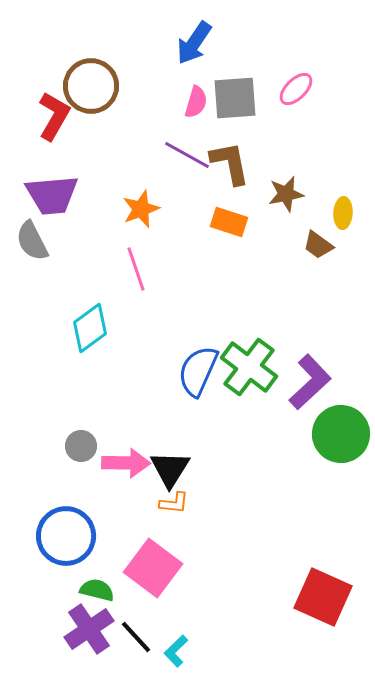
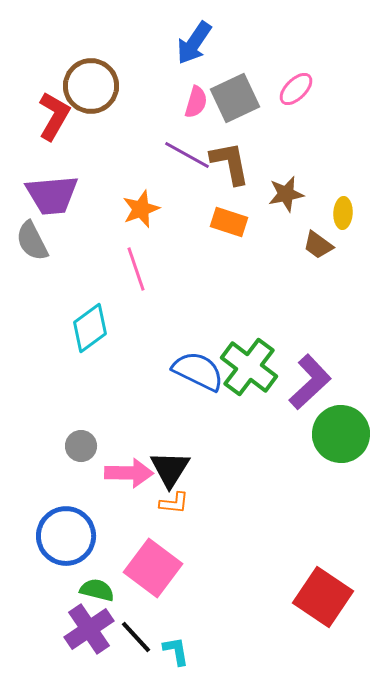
gray square: rotated 21 degrees counterclockwise
blue semicircle: rotated 92 degrees clockwise
pink arrow: moved 3 px right, 10 px down
red square: rotated 10 degrees clockwise
cyan L-shape: rotated 124 degrees clockwise
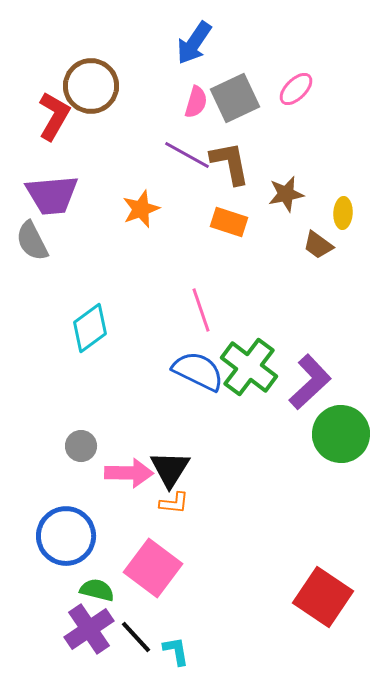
pink line: moved 65 px right, 41 px down
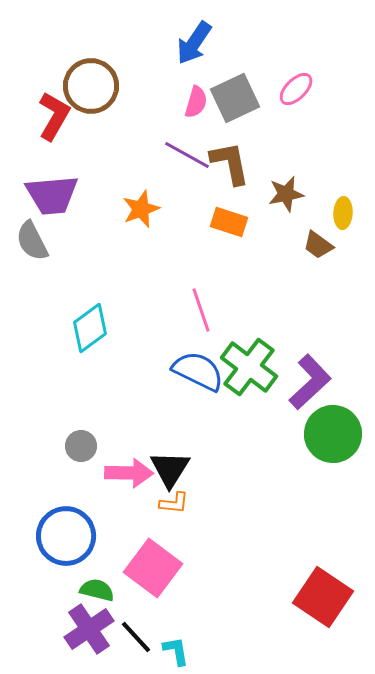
green circle: moved 8 px left
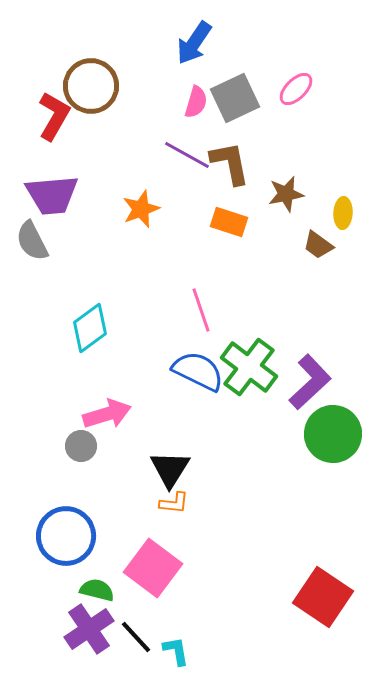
pink arrow: moved 22 px left, 59 px up; rotated 18 degrees counterclockwise
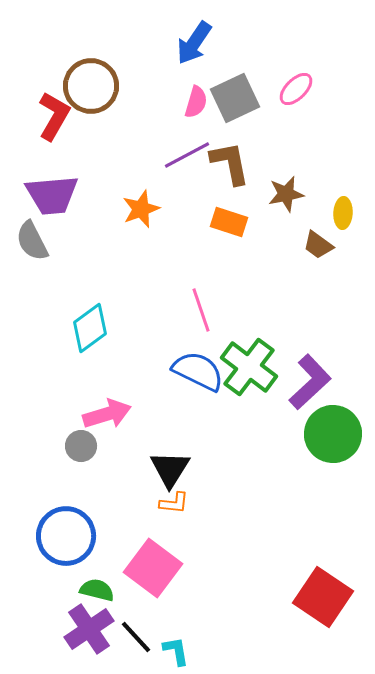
purple line: rotated 57 degrees counterclockwise
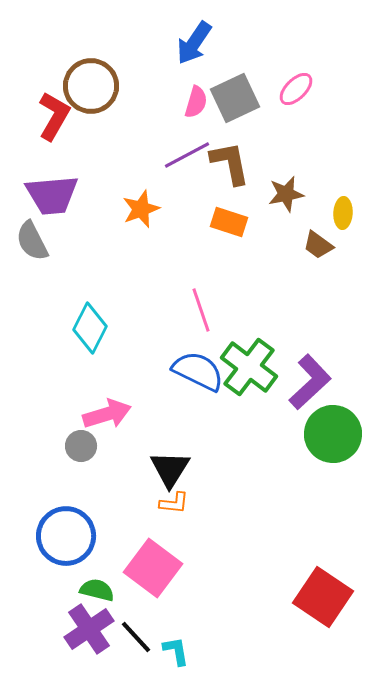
cyan diamond: rotated 27 degrees counterclockwise
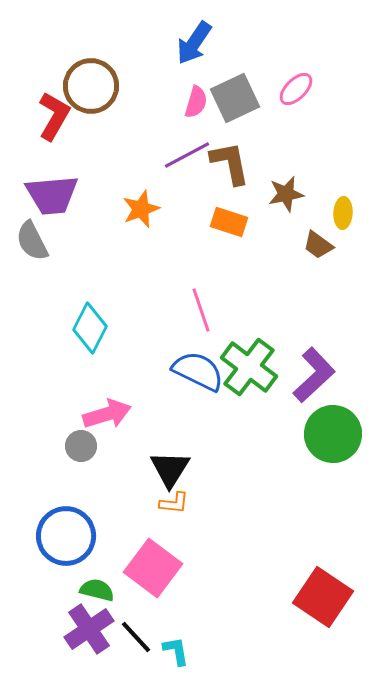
purple L-shape: moved 4 px right, 7 px up
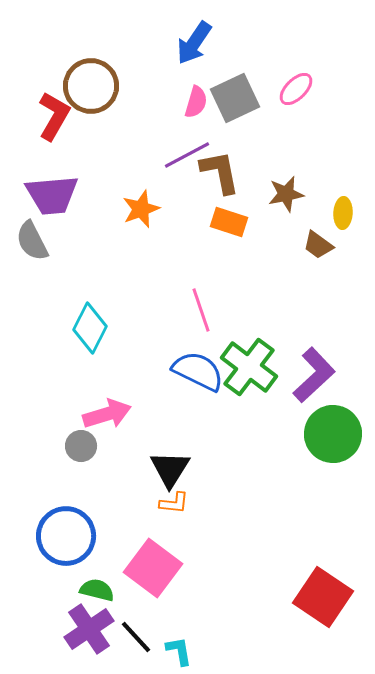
brown L-shape: moved 10 px left, 9 px down
cyan L-shape: moved 3 px right
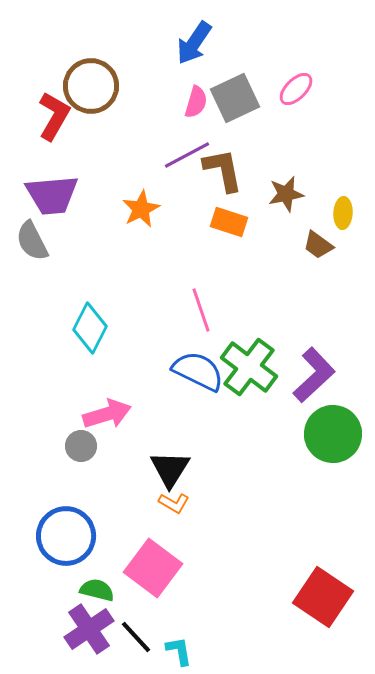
brown L-shape: moved 3 px right, 2 px up
orange star: rotated 6 degrees counterclockwise
orange L-shape: rotated 24 degrees clockwise
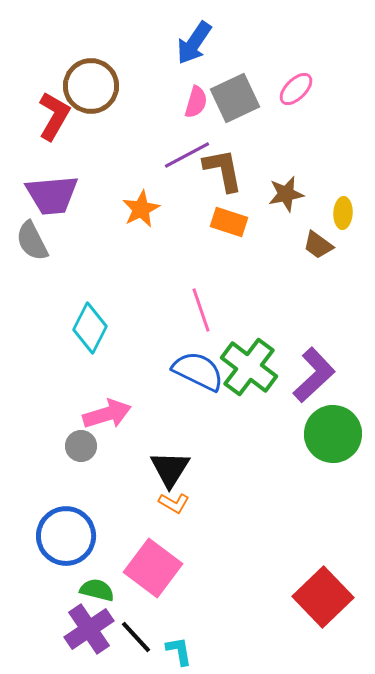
red square: rotated 12 degrees clockwise
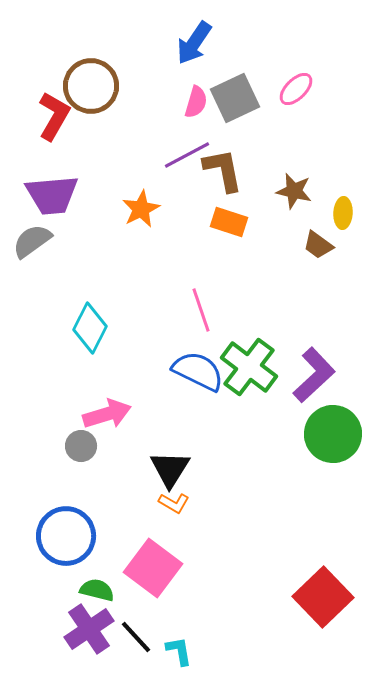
brown star: moved 8 px right, 3 px up; rotated 24 degrees clockwise
gray semicircle: rotated 81 degrees clockwise
